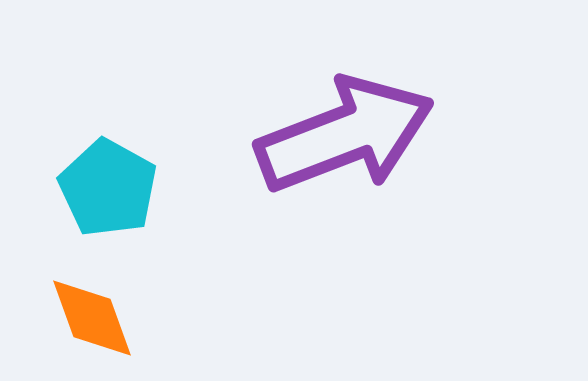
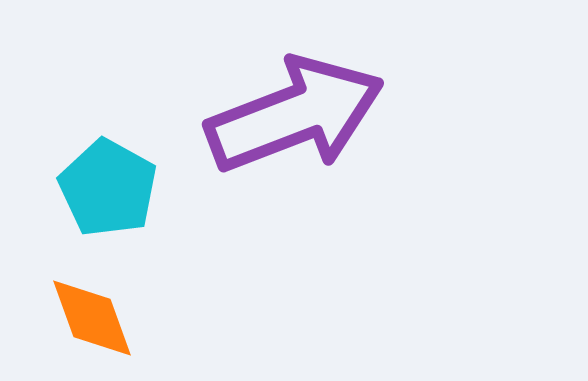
purple arrow: moved 50 px left, 20 px up
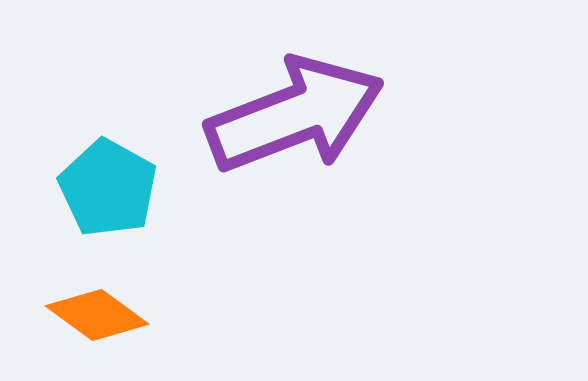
orange diamond: moved 5 px right, 3 px up; rotated 34 degrees counterclockwise
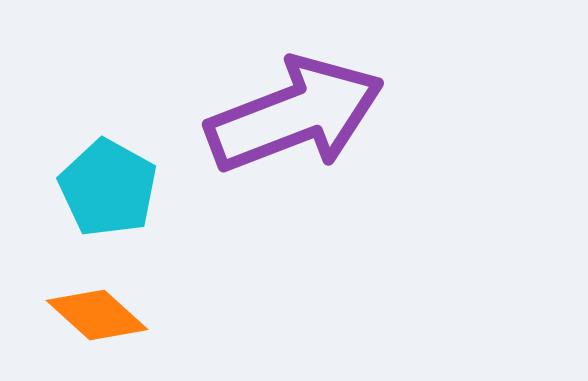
orange diamond: rotated 6 degrees clockwise
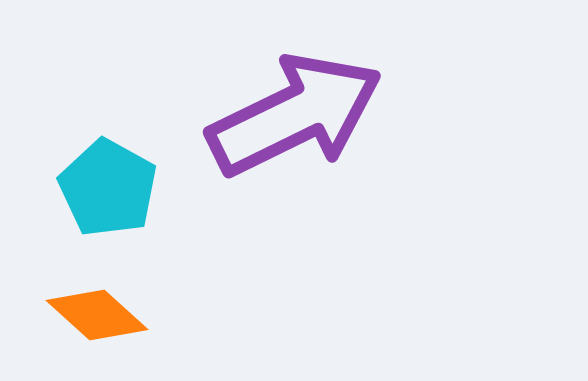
purple arrow: rotated 5 degrees counterclockwise
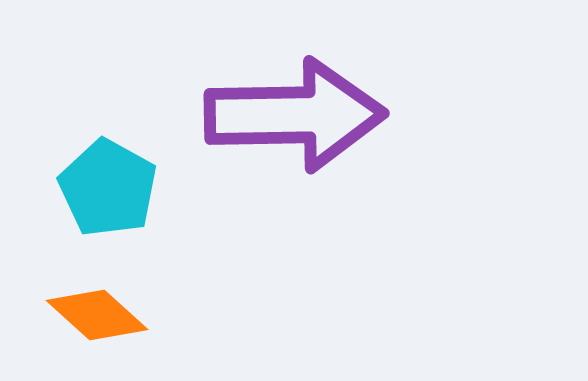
purple arrow: rotated 25 degrees clockwise
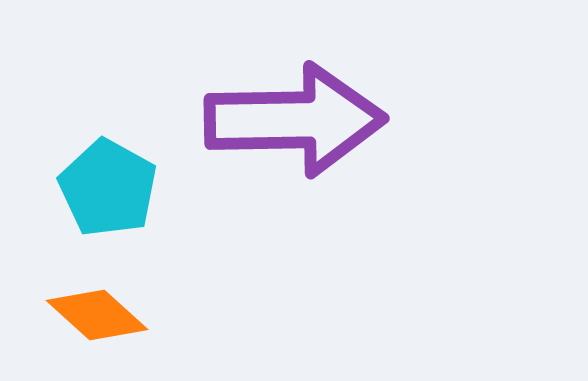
purple arrow: moved 5 px down
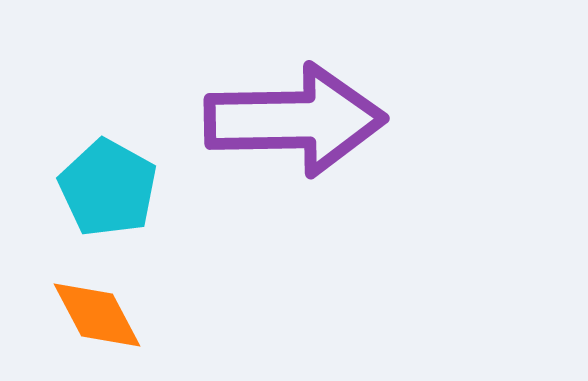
orange diamond: rotated 20 degrees clockwise
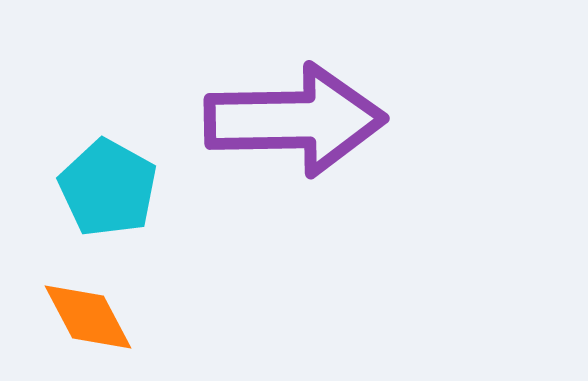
orange diamond: moved 9 px left, 2 px down
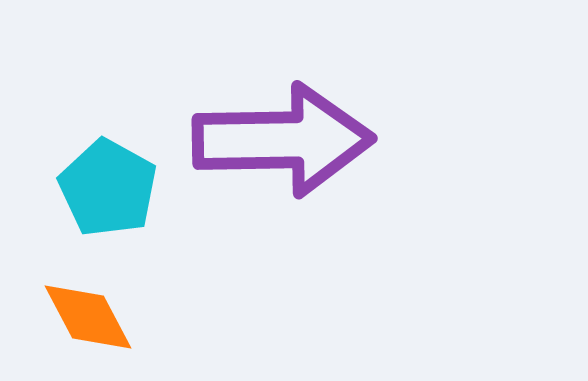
purple arrow: moved 12 px left, 20 px down
